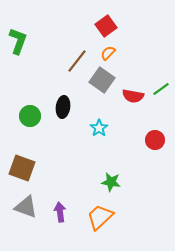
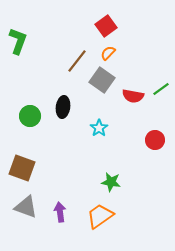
orange trapezoid: moved 1 px up; rotated 8 degrees clockwise
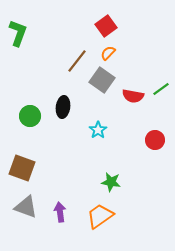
green L-shape: moved 8 px up
cyan star: moved 1 px left, 2 px down
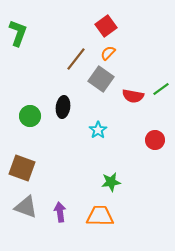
brown line: moved 1 px left, 2 px up
gray square: moved 1 px left, 1 px up
green star: rotated 18 degrees counterclockwise
orange trapezoid: rotated 36 degrees clockwise
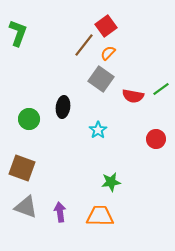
brown line: moved 8 px right, 14 px up
green circle: moved 1 px left, 3 px down
red circle: moved 1 px right, 1 px up
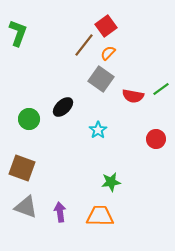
black ellipse: rotated 40 degrees clockwise
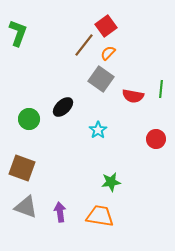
green line: rotated 48 degrees counterclockwise
orange trapezoid: rotated 8 degrees clockwise
